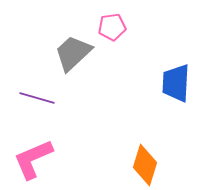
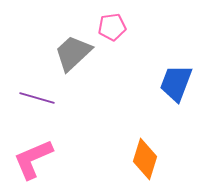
blue trapezoid: rotated 18 degrees clockwise
orange diamond: moved 6 px up
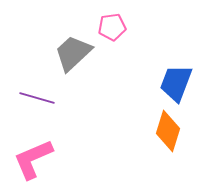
orange diamond: moved 23 px right, 28 px up
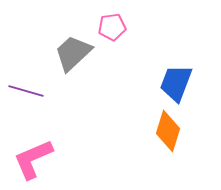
purple line: moved 11 px left, 7 px up
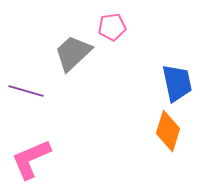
blue trapezoid: moved 1 px right; rotated 147 degrees clockwise
pink L-shape: moved 2 px left
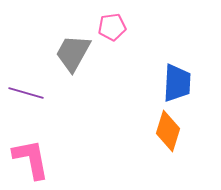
gray trapezoid: rotated 18 degrees counterclockwise
blue trapezoid: rotated 15 degrees clockwise
purple line: moved 2 px down
pink L-shape: rotated 102 degrees clockwise
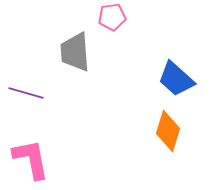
pink pentagon: moved 10 px up
gray trapezoid: moved 2 px right, 1 px up; rotated 33 degrees counterclockwise
blue trapezoid: moved 1 px left, 4 px up; rotated 129 degrees clockwise
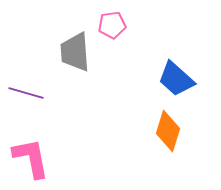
pink pentagon: moved 8 px down
pink L-shape: moved 1 px up
